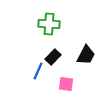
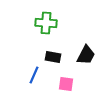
green cross: moved 3 px left, 1 px up
black rectangle: rotated 56 degrees clockwise
blue line: moved 4 px left, 4 px down
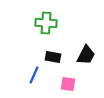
pink square: moved 2 px right
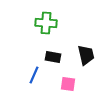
black trapezoid: rotated 40 degrees counterclockwise
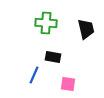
black trapezoid: moved 26 px up
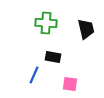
pink square: moved 2 px right
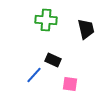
green cross: moved 3 px up
black rectangle: moved 3 px down; rotated 14 degrees clockwise
blue line: rotated 18 degrees clockwise
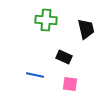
black rectangle: moved 11 px right, 3 px up
blue line: moved 1 px right; rotated 60 degrees clockwise
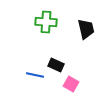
green cross: moved 2 px down
black rectangle: moved 8 px left, 8 px down
pink square: moved 1 px right; rotated 21 degrees clockwise
